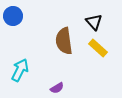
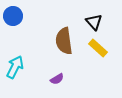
cyan arrow: moved 5 px left, 3 px up
purple semicircle: moved 9 px up
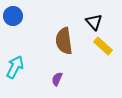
yellow rectangle: moved 5 px right, 2 px up
purple semicircle: rotated 144 degrees clockwise
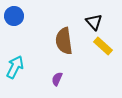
blue circle: moved 1 px right
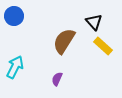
brown semicircle: rotated 40 degrees clockwise
